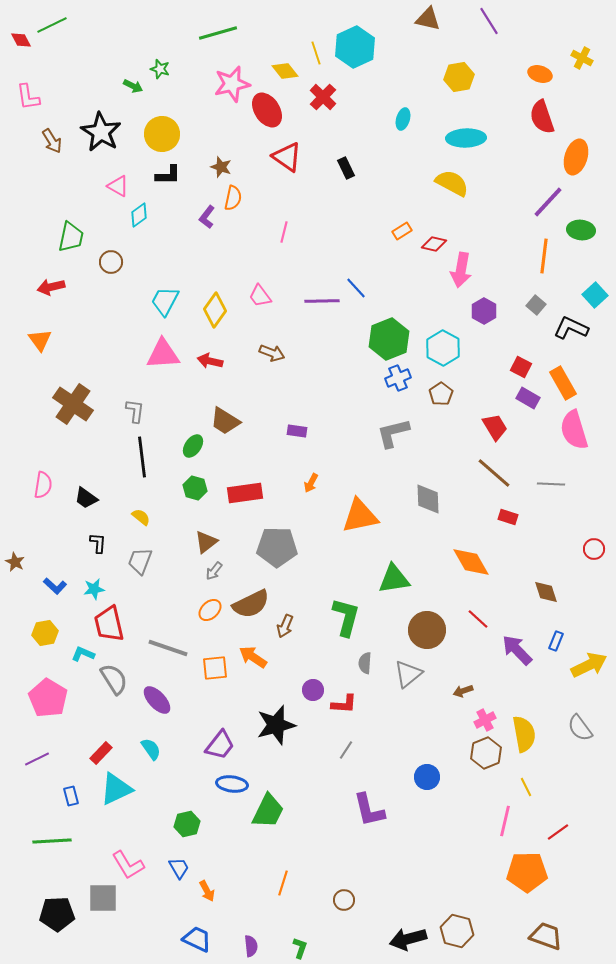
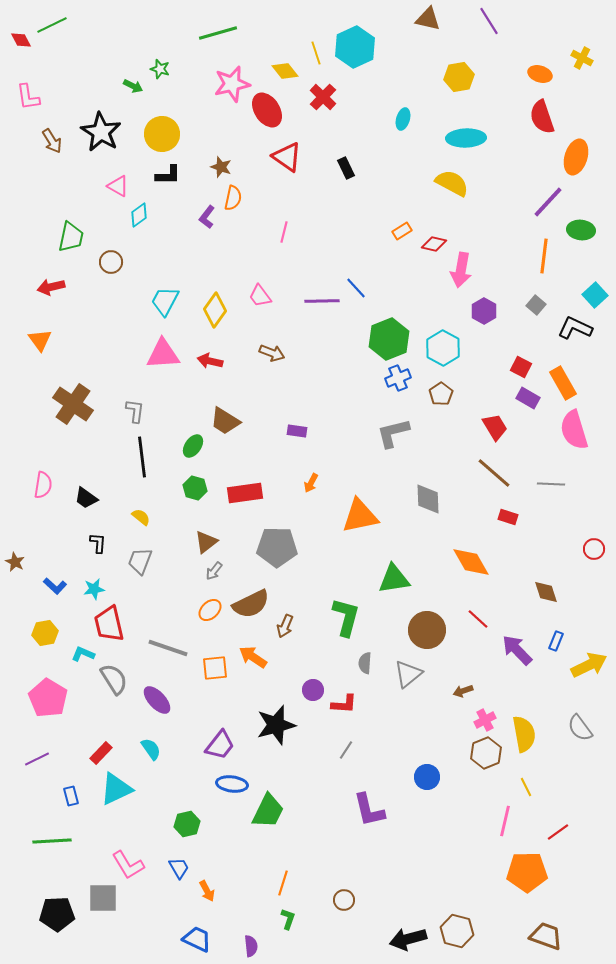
black L-shape at (571, 328): moved 4 px right
green L-shape at (300, 948): moved 12 px left, 29 px up
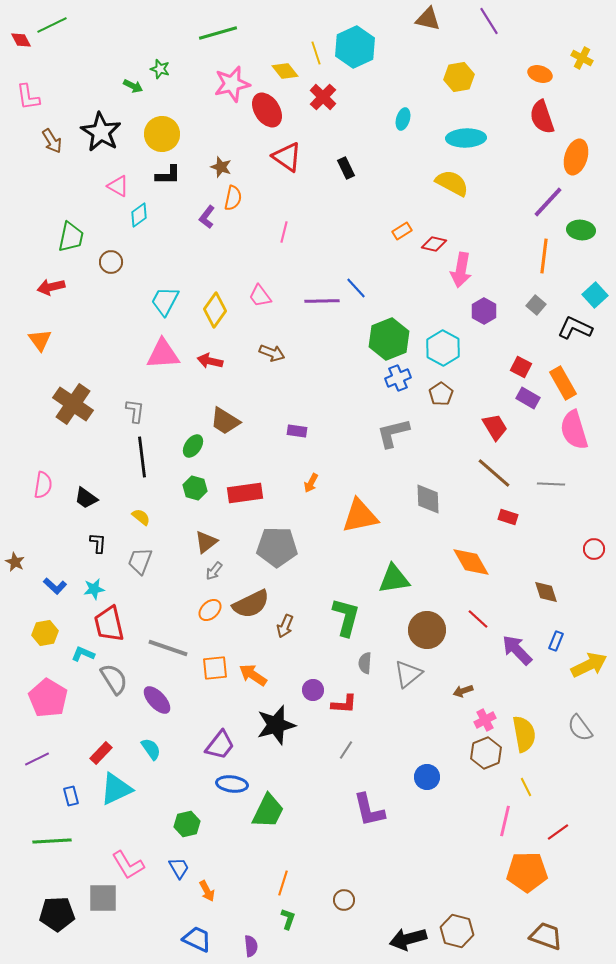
orange arrow at (253, 657): moved 18 px down
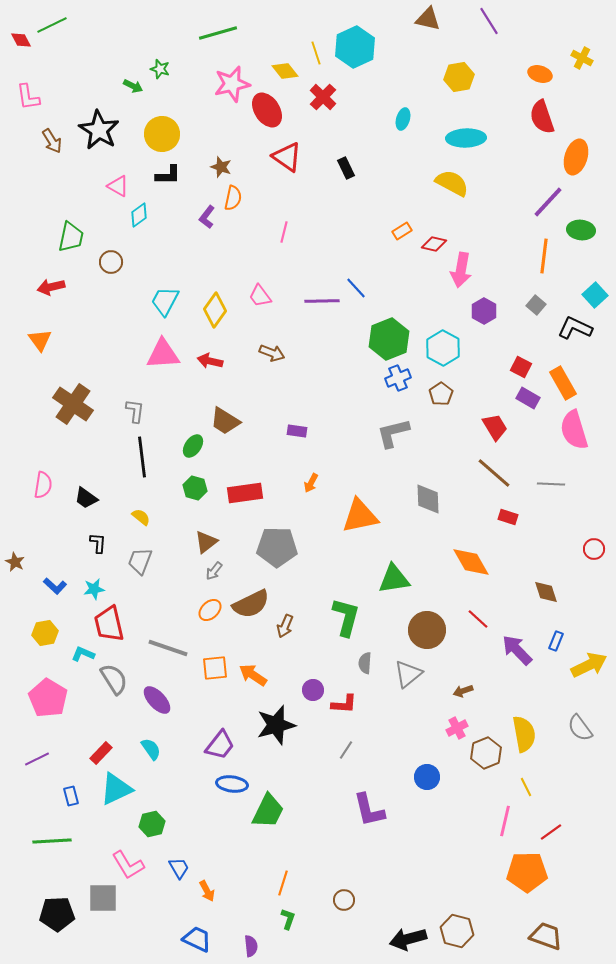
black star at (101, 132): moved 2 px left, 2 px up
pink cross at (485, 720): moved 28 px left, 8 px down
green hexagon at (187, 824): moved 35 px left
red line at (558, 832): moved 7 px left
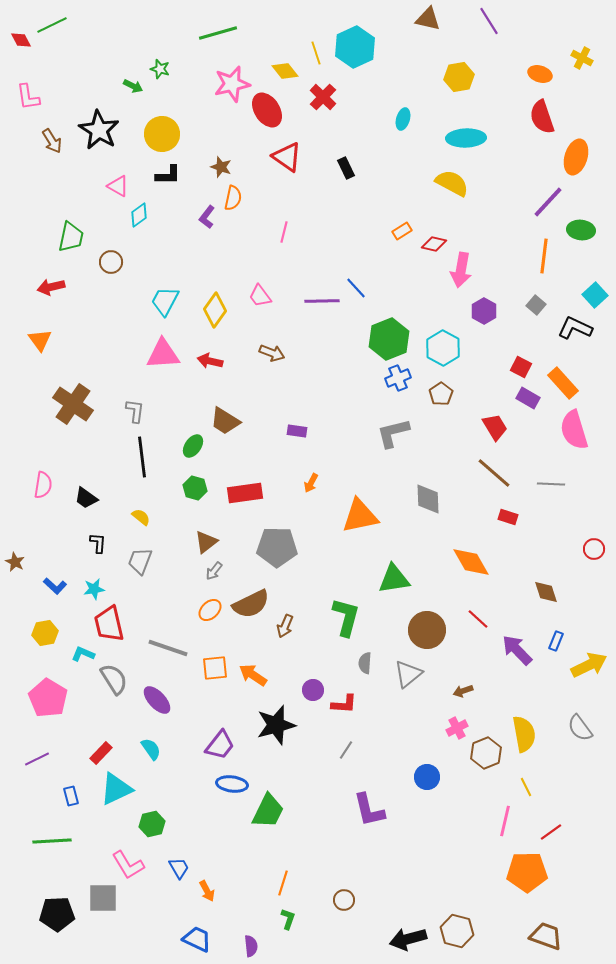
orange rectangle at (563, 383): rotated 12 degrees counterclockwise
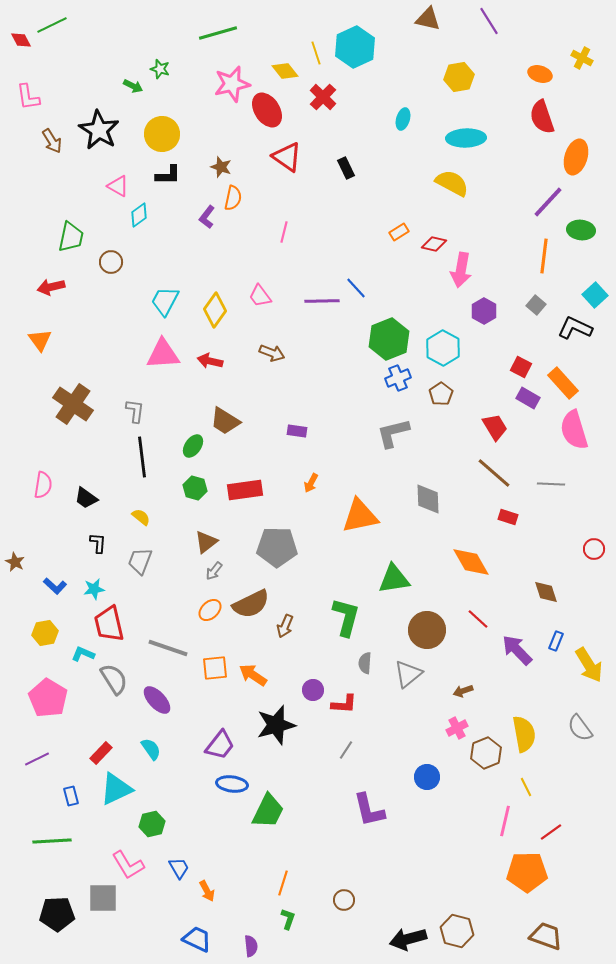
orange rectangle at (402, 231): moved 3 px left, 1 px down
red rectangle at (245, 493): moved 3 px up
yellow arrow at (589, 665): rotated 84 degrees clockwise
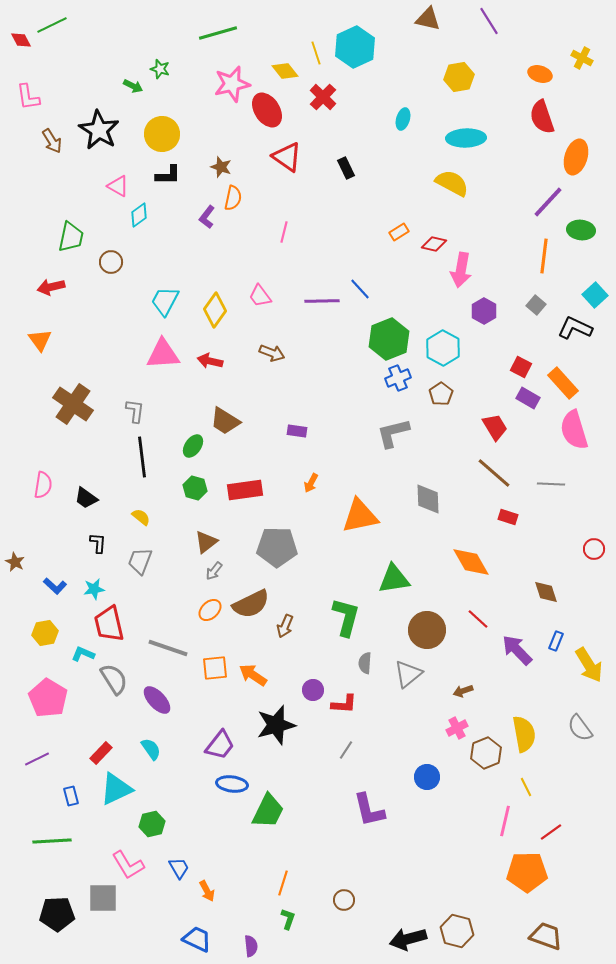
blue line at (356, 288): moved 4 px right, 1 px down
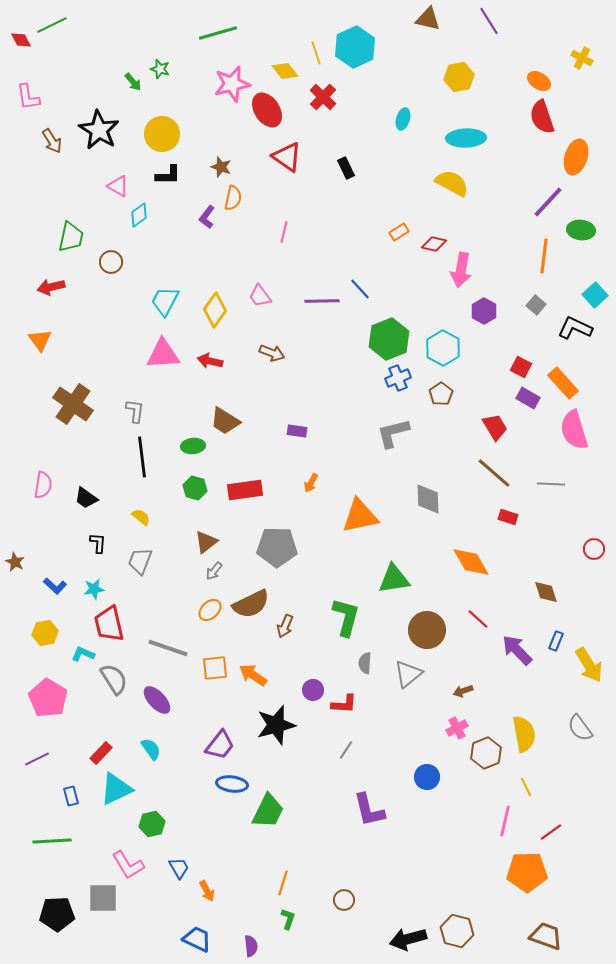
orange ellipse at (540, 74): moved 1 px left, 7 px down; rotated 15 degrees clockwise
green arrow at (133, 86): moved 4 px up; rotated 24 degrees clockwise
green ellipse at (193, 446): rotated 50 degrees clockwise
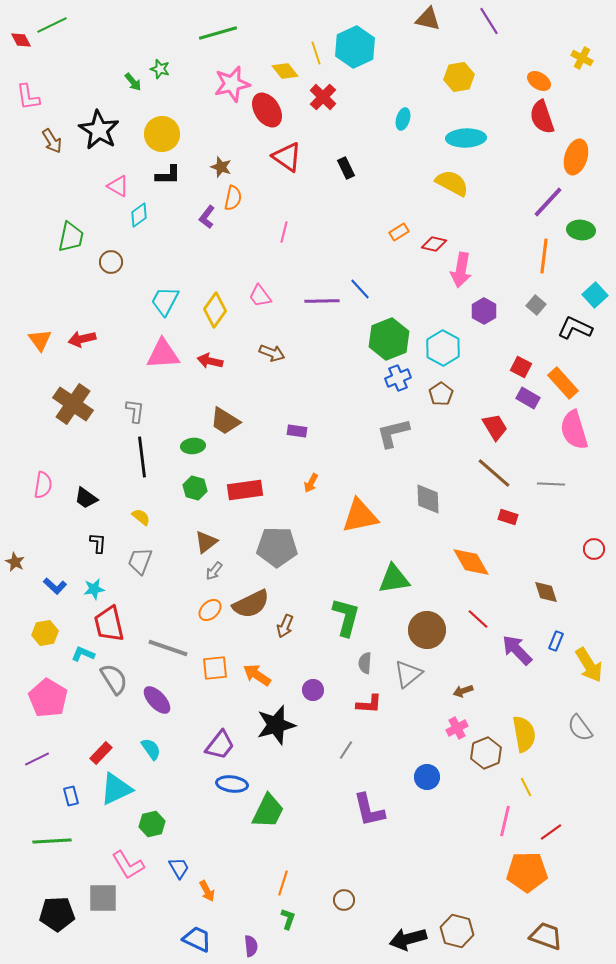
red arrow at (51, 287): moved 31 px right, 52 px down
orange arrow at (253, 675): moved 4 px right
red L-shape at (344, 704): moved 25 px right
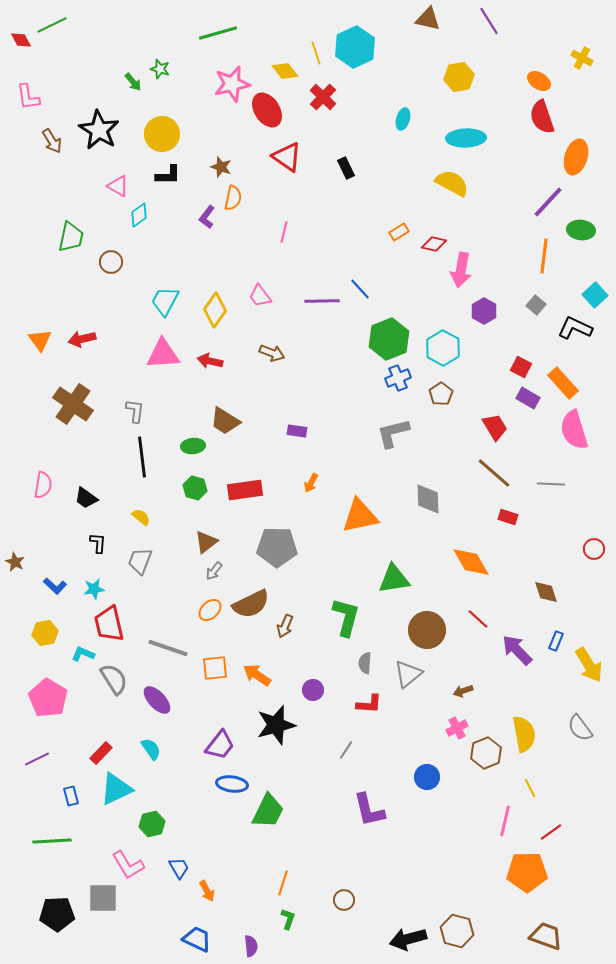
yellow line at (526, 787): moved 4 px right, 1 px down
